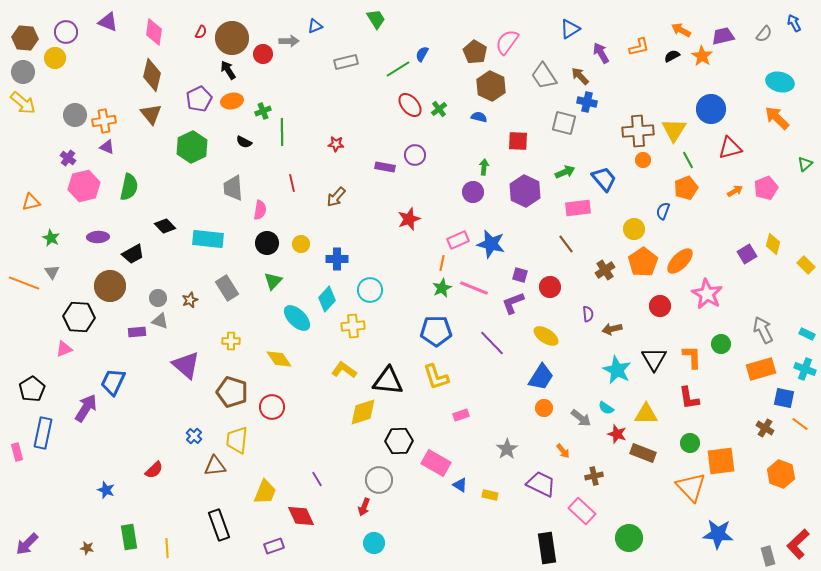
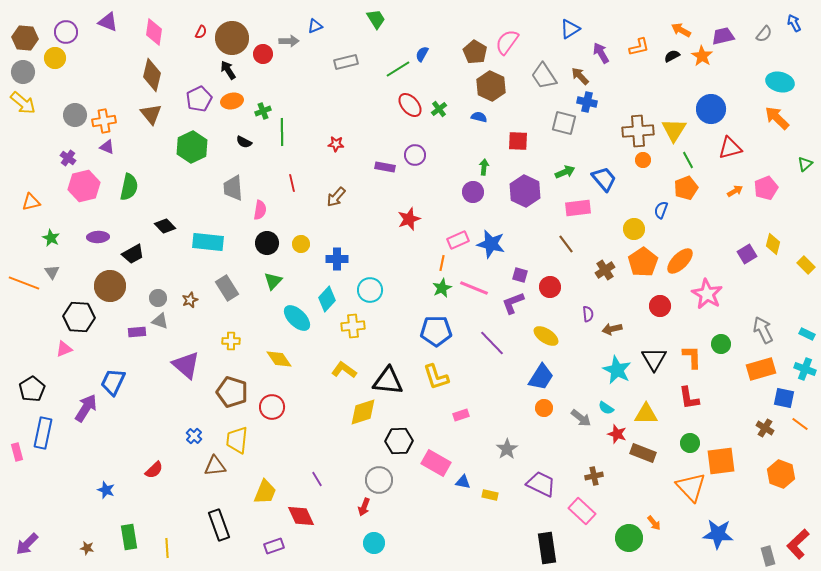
blue semicircle at (663, 211): moved 2 px left, 1 px up
cyan rectangle at (208, 239): moved 3 px down
orange arrow at (563, 451): moved 91 px right, 72 px down
blue triangle at (460, 485): moved 3 px right, 3 px up; rotated 21 degrees counterclockwise
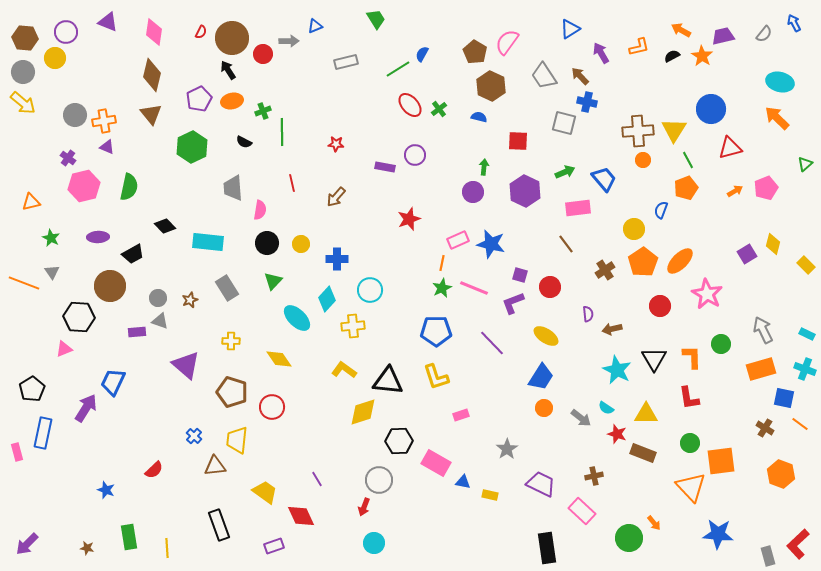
yellow trapezoid at (265, 492): rotated 76 degrees counterclockwise
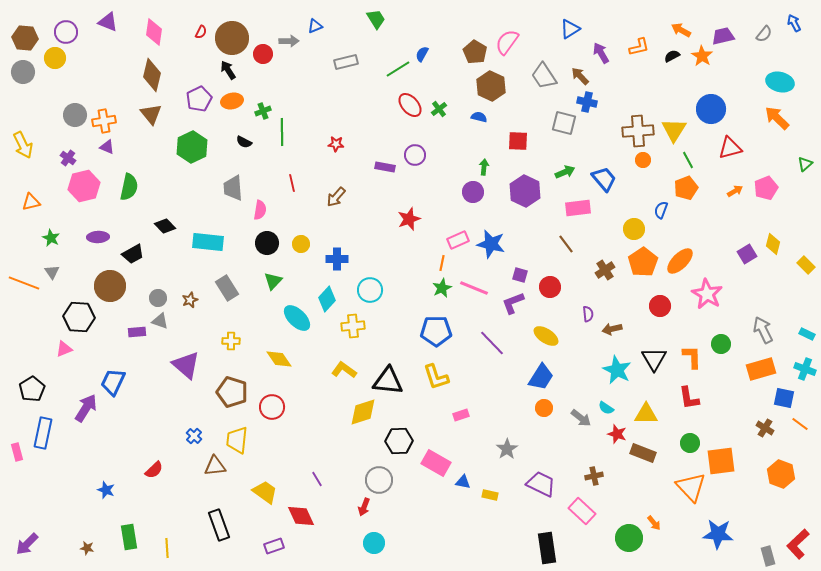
yellow arrow at (23, 103): moved 42 px down; rotated 24 degrees clockwise
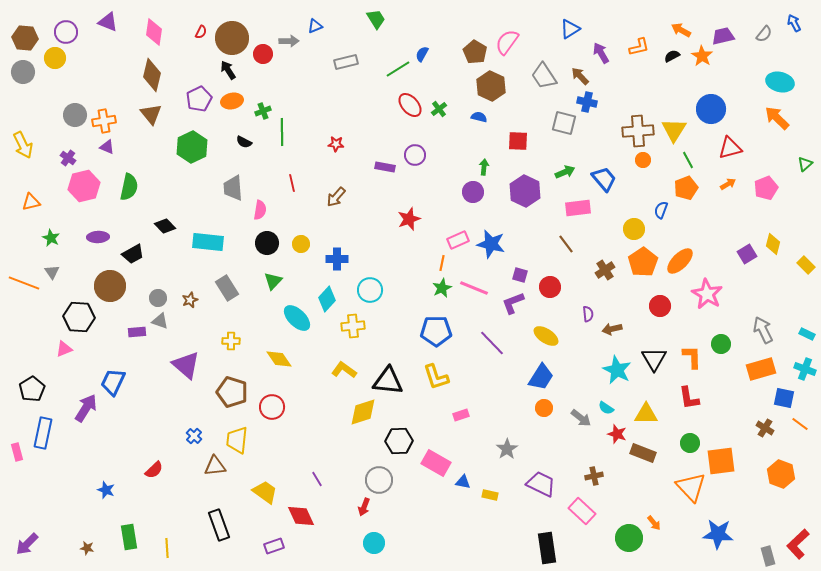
orange arrow at (735, 191): moved 7 px left, 7 px up
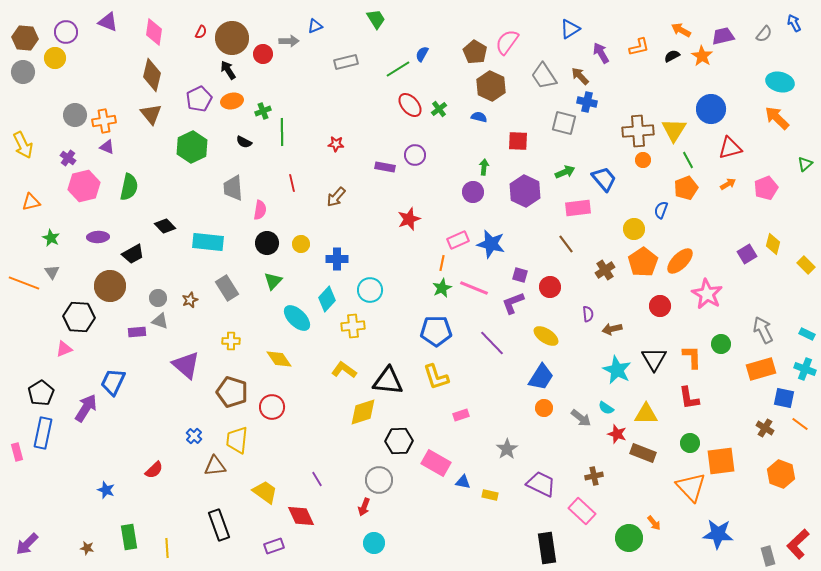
black pentagon at (32, 389): moved 9 px right, 4 px down
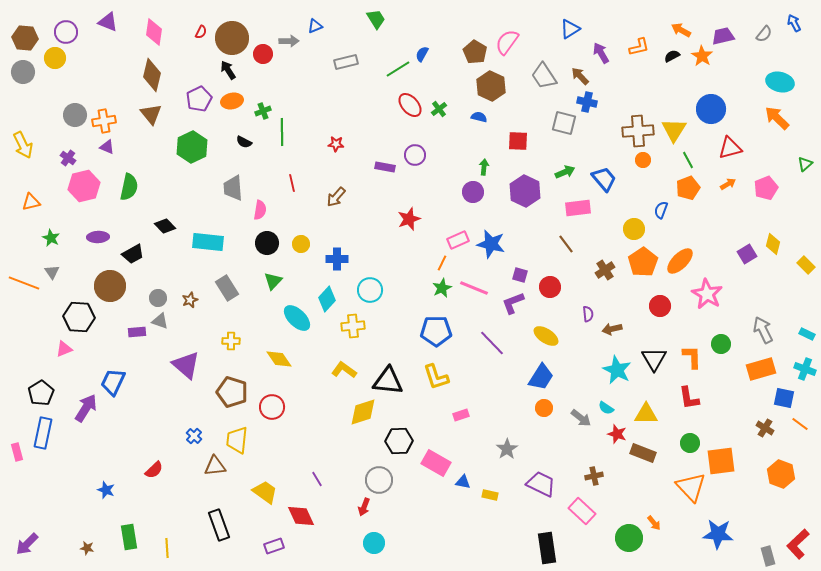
orange pentagon at (686, 188): moved 2 px right
orange line at (442, 263): rotated 14 degrees clockwise
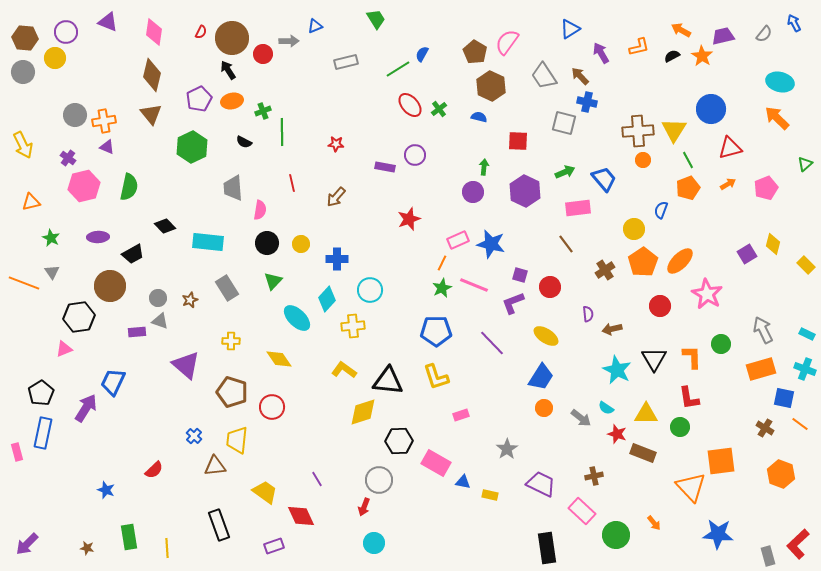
pink line at (474, 288): moved 3 px up
black hexagon at (79, 317): rotated 12 degrees counterclockwise
green circle at (690, 443): moved 10 px left, 16 px up
green circle at (629, 538): moved 13 px left, 3 px up
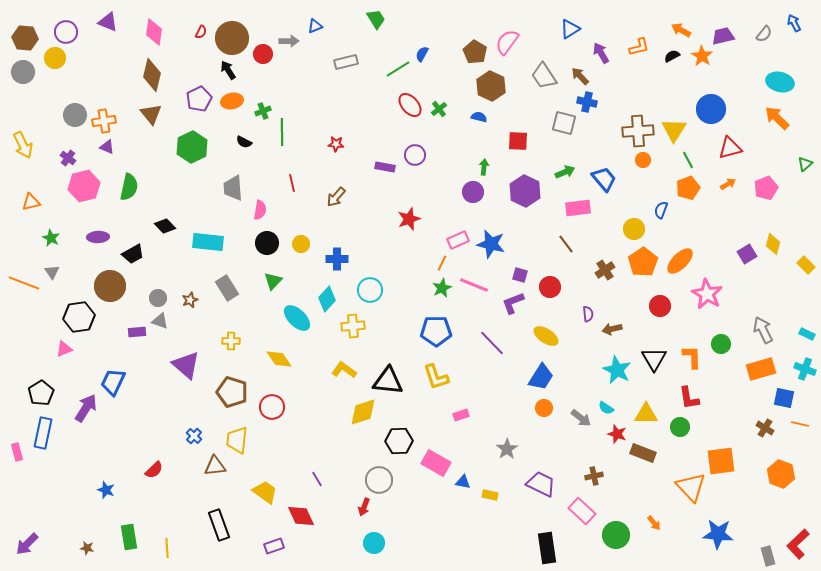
orange line at (800, 424): rotated 24 degrees counterclockwise
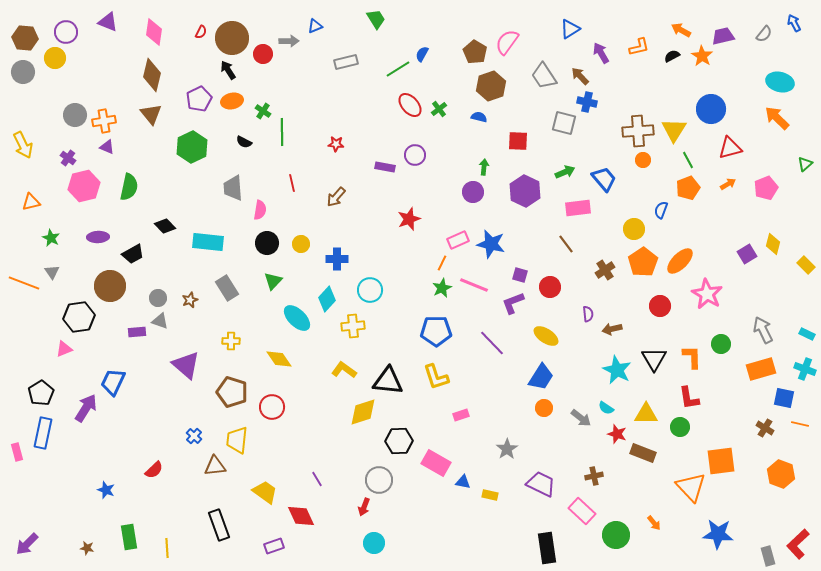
brown hexagon at (491, 86): rotated 16 degrees clockwise
green cross at (263, 111): rotated 35 degrees counterclockwise
